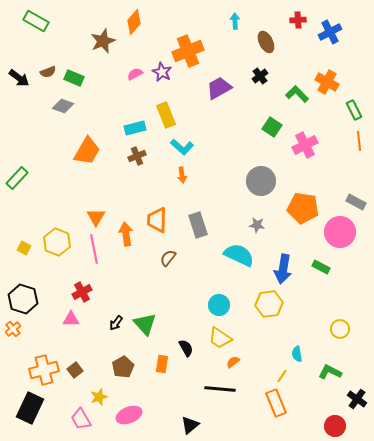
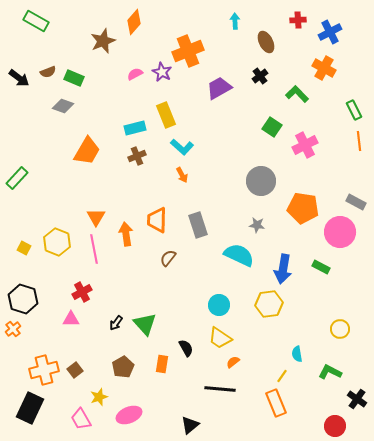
orange cross at (327, 82): moved 3 px left, 14 px up
orange arrow at (182, 175): rotated 21 degrees counterclockwise
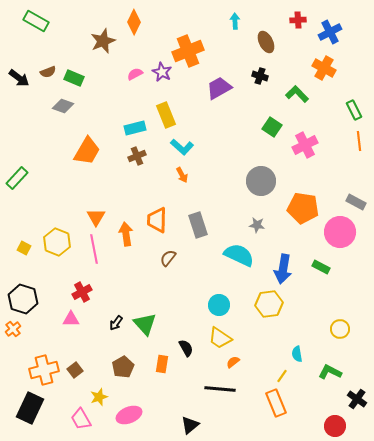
orange diamond at (134, 22): rotated 15 degrees counterclockwise
black cross at (260, 76): rotated 35 degrees counterclockwise
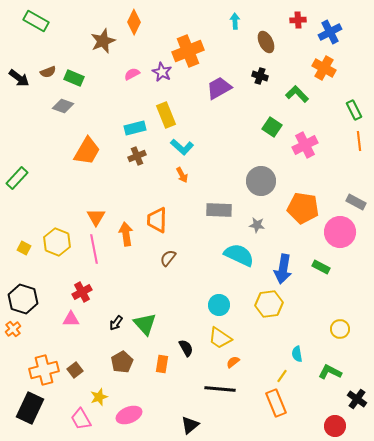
pink semicircle at (135, 74): moved 3 px left
gray rectangle at (198, 225): moved 21 px right, 15 px up; rotated 70 degrees counterclockwise
brown pentagon at (123, 367): moved 1 px left, 5 px up
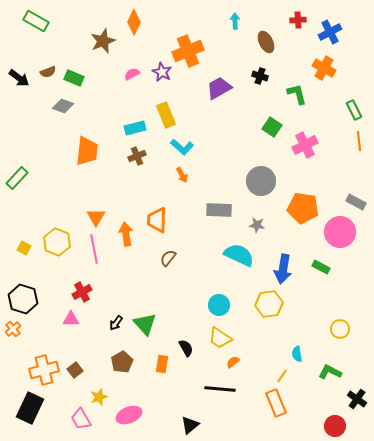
green L-shape at (297, 94): rotated 30 degrees clockwise
orange trapezoid at (87, 151): rotated 24 degrees counterclockwise
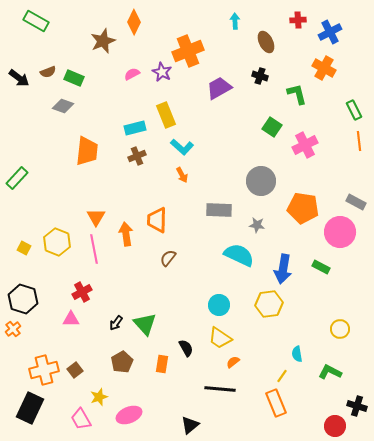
black cross at (357, 399): moved 7 px down; rotated 18 degrees counterclockwise
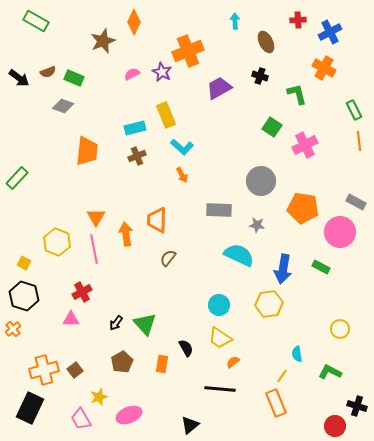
yellow square at (24, 248): moved 15 px down
black hexagon at (23, 299): moved 1 px right, 3 px up
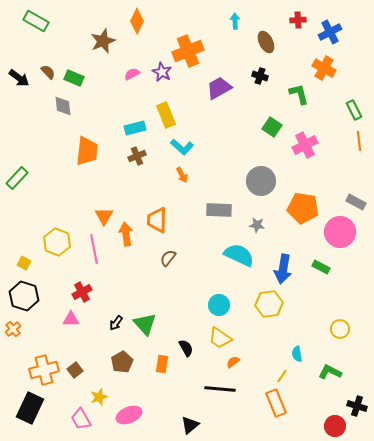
orange diamond at (134, 22): moved 3 px right, 1 px up
brown semicircle at (48, 72): rotated 112 degrees counterclockwise
green L-shape at (297, 94): moved 2 px right
gray diamond at (63, 106): rotated 65 degrees clockwise
orange triangle at (96, 217): moved 8 px right, 1 px up
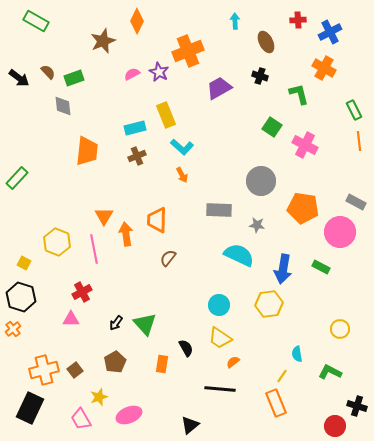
purple star at (162, 72): moved 3 px left
green rectangle at (74, 78): rotated 42 degrees counterclockwise
pink cross at (305, 145): rotated 35 degrees counterclockwise
black hexagon at (24, 296): moved 3 px left, 1 px down
brown pentagon at (122, 362): moved 7 px left
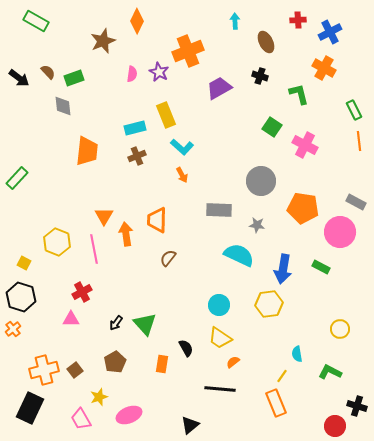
pink semicircle at (132, 74): rotated 126 degrees clockwise
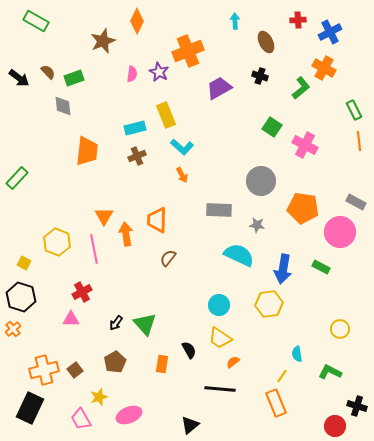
green L-shape at (299, 94): moved 2 px right, 6 px up; rotated 65 degrees clockwise
black semicircle at (186, 348): moved 3 px right, 2 px down
